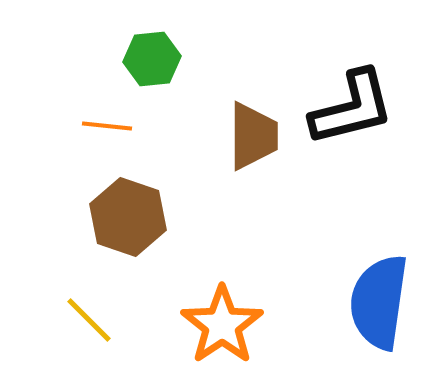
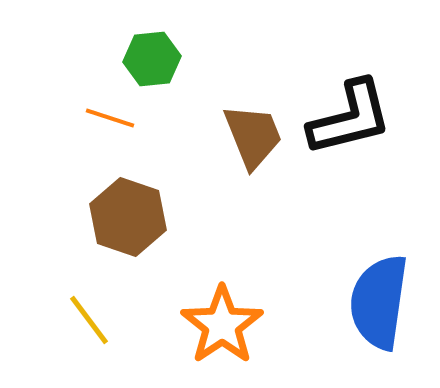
black L-shape: moved 2 px left, 10 px down
orange line: moved 3 px right, 8 px up; rotated 12 degrees clockwise
brown trapezoid: rotated 22 degrees counterclockwise
yellow line: rotated 8 degrees clockwise
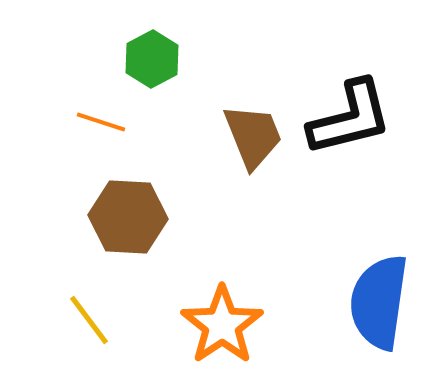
green hexagon: rotated 22 degrees counterclockwise
orange line: moved 9 px left, 4 px down
brown hexagon: rotated 16 degrees counterclockwise
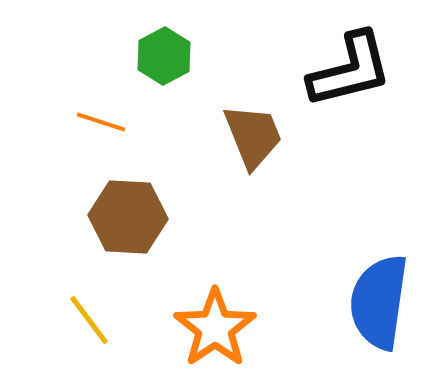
green hexagon: moved 12 px right, 3 px up
black L-shape: moved 48 px up
orange star: moved 7 px left, 3 px down
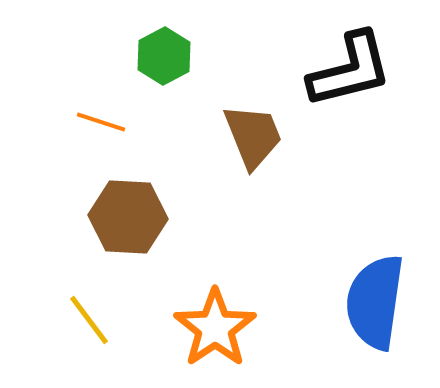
blue semicircle: moved 4 px left
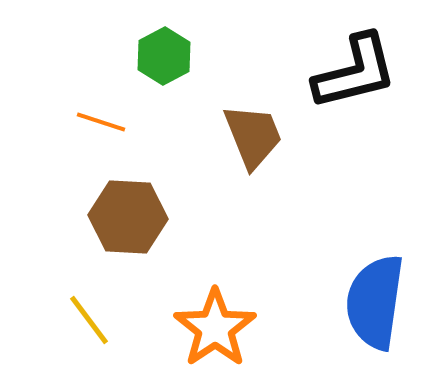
black L-shape: moved 5 px right, 2 px down
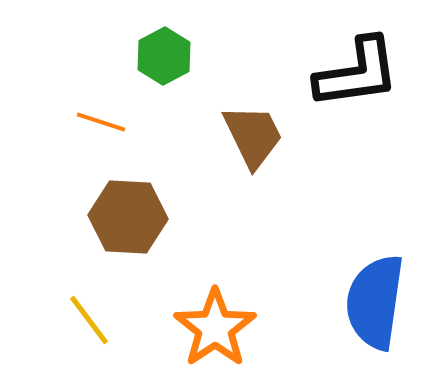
black L-shape: moved 2 px right, 1 px down; rotated 6 degrees clockwise
brown trapezoid: rotated 4 degrees counterclockwise
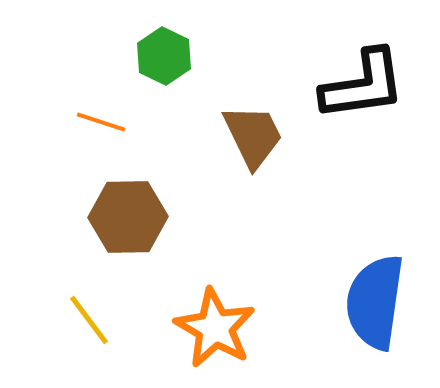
green hexagon: rotated 6 degrees counterclockwise
black L-shape: moved 6 px right, 12 px down
brown hexagon: rotated 4 degrees counterclockwise
orange star: rotated 8 degrees counterclockwise
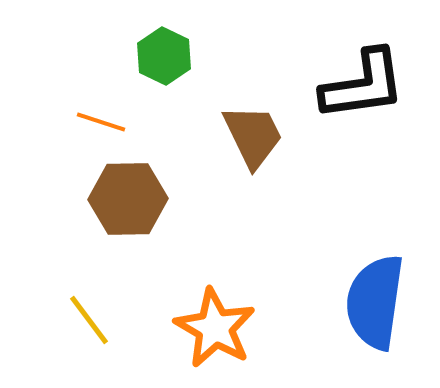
brown hexagon: moved 18 px up
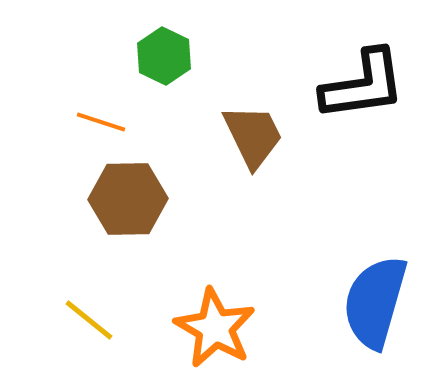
blue semicircle: rotated 8 degrees clockwise
yellow line: rotated 14 degrees counterclockwise
